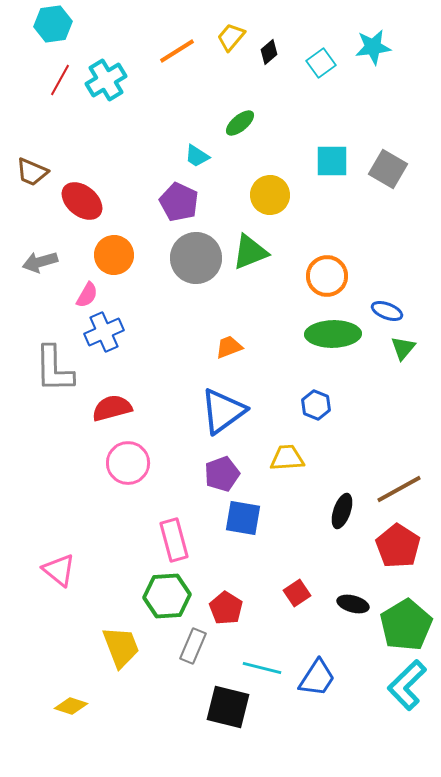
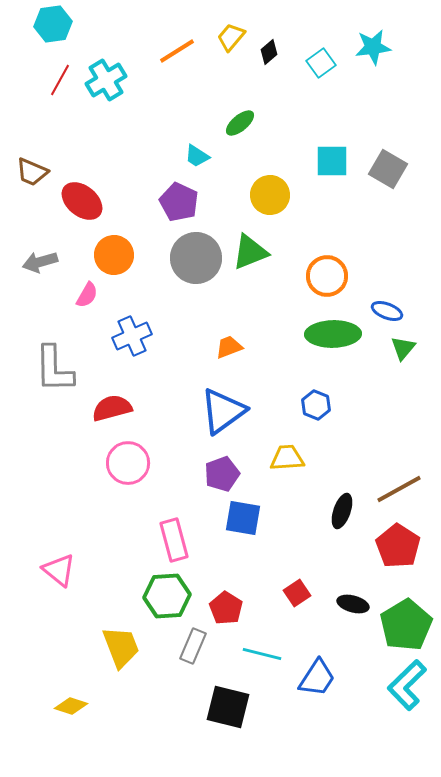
blue cross at (104, 332): moved 28 px right, 4 px down
cyan line at (262, 668): moved 14 px up
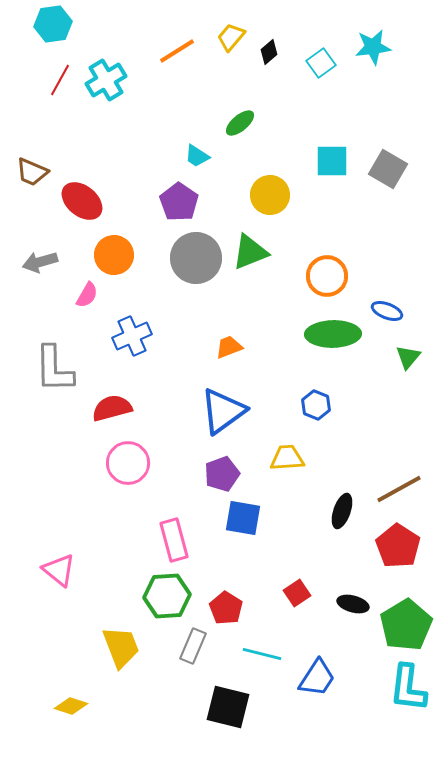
purple pentagon at (179, 202): rotated 9 degrees clockwise
green triangle at (403, 348): moved 5 px right, 9 px down
cyan L-shape at (407, 685): moved 1 px right, 3 px down; rotated 39 degrees counterclockwise
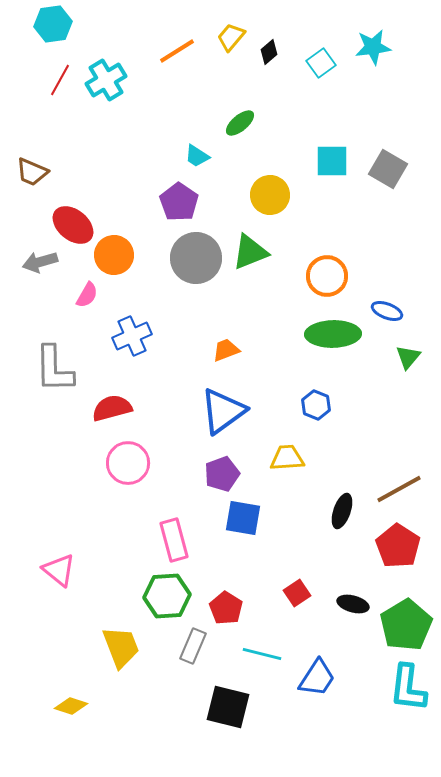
red ellipse at (82, 201): moved 9 px left, 24 px down
orange trapezoid at (229, 347): moved 3 px left, 3 px down
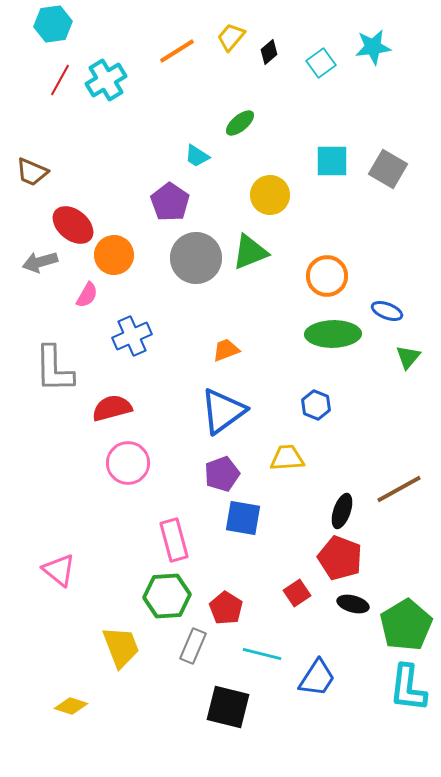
purple pentagon at (179, 202): moved 9 px left
red pentagon at (398, 546): moved 58 px left, 12 px down; rotated 12 degrees counterclockwise
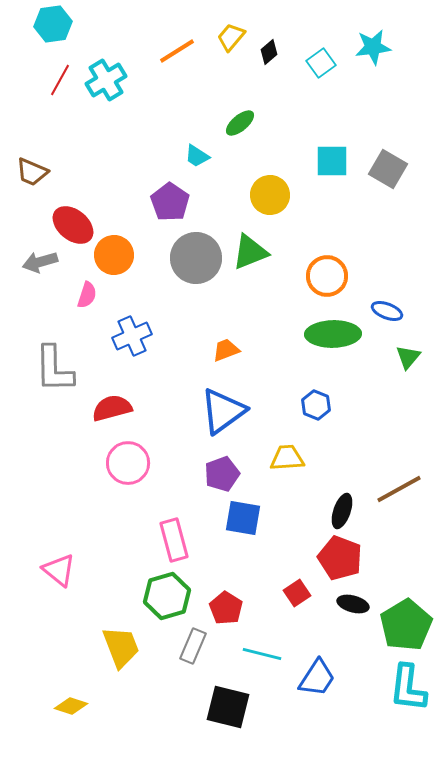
pink semicircle at (87, 295): rotated 12 degrees counterclockwise
green hexagon at (167, 596): rotated 12 degrees counterclockwise
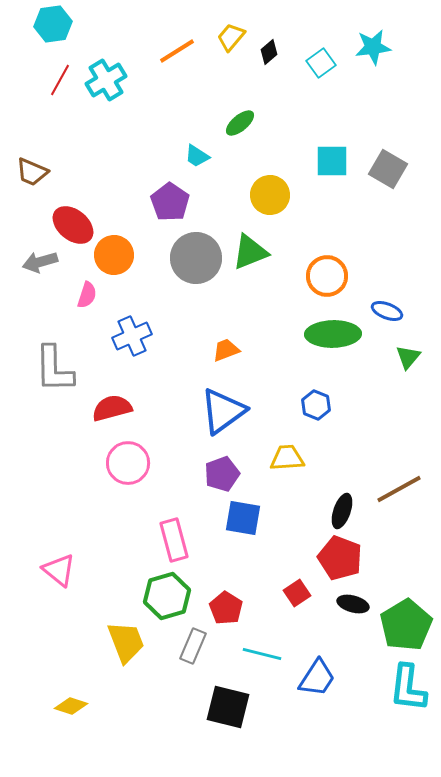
yellow trapezoid at (121, 647): moved 5 px right, 5 px up
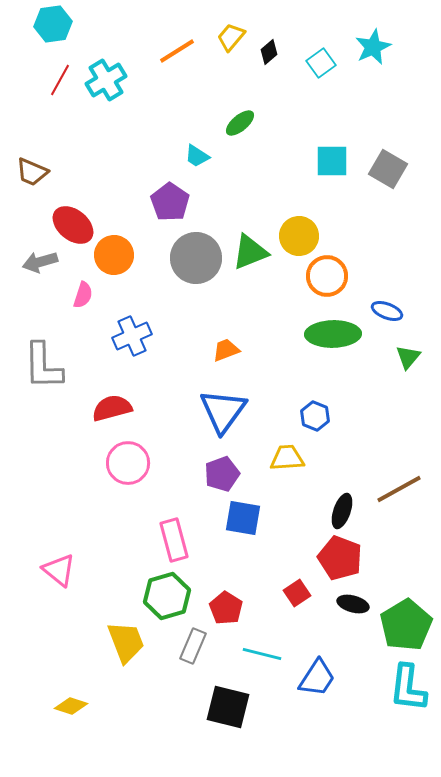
cyan star at (373, 47): rotated 18 degrees counterclockwise
yellow circle at (270, 195): moved 29 px right, 41 px down
pink semicircle at (87, 295): moved 4 px left
gray L-shape at (54, 369): moved 11 px left, 3 px up
blue hexagon at (316, 405): moved 1 px left, 11 px down
blue triangle at (223, 411): rotated 18 degrees counterclockwise
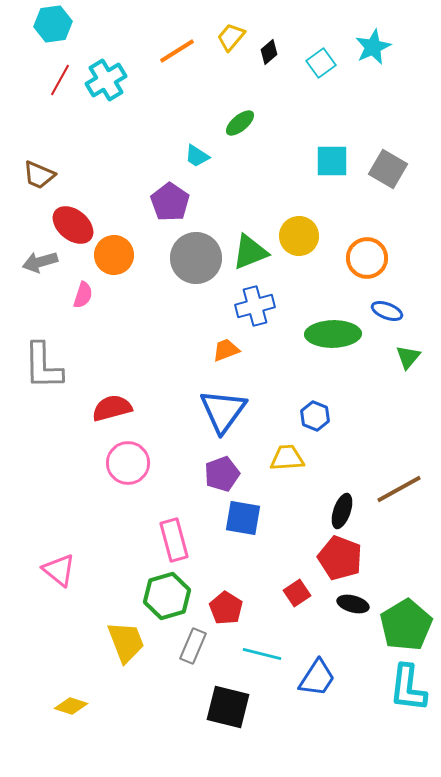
brown trapezoid at (32, 172): moved 7 px right, 3 px down
orange circle at (327, 276): moved 40 px right, 18 px up
blue cross at (132, 336): moved 123 px right, 30 px up; rotated 9 degrees clockwise
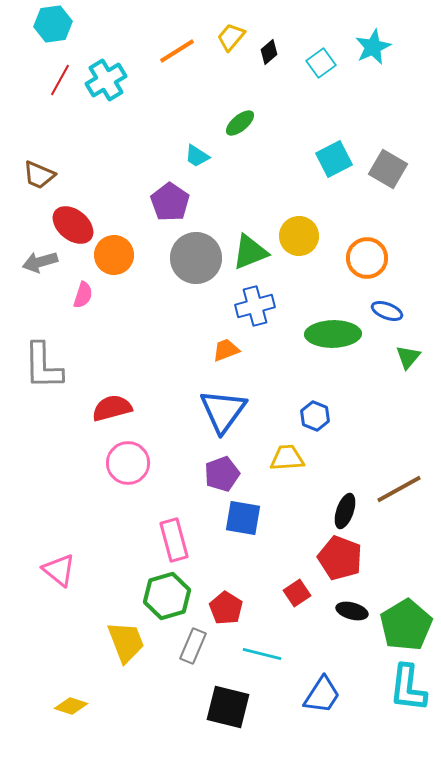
cyan square at (332, 161): moved 2 px right, 2 px up; rotated 27 degrees counterclockwise
black ellipse at (342, 511): moved 3 px right
black ellipse at (353, 604): moved 1 px left, 7 px down
blue trapezoid at (317, 678): moved 5 px right, 17 px down
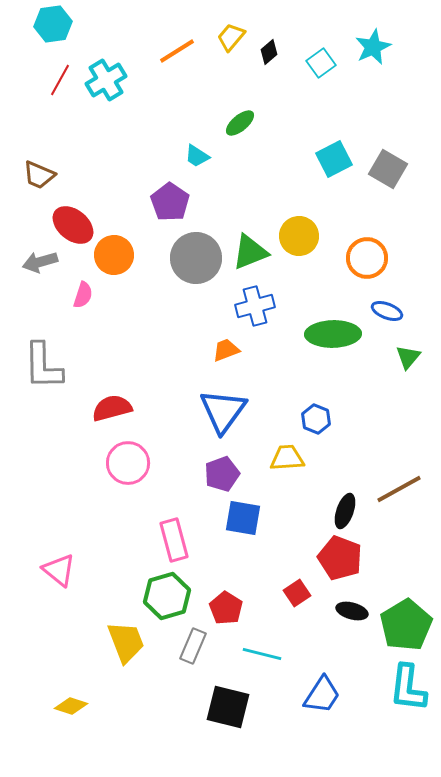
blue hexagon at (315, 416): moved 1 px right, 3 px down
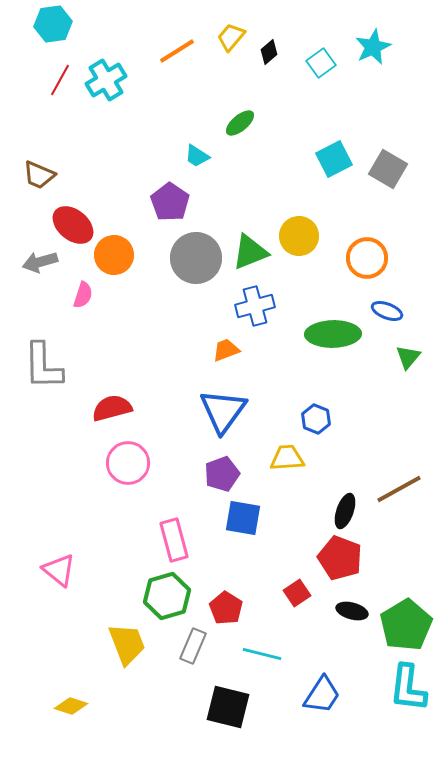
yellow trapezoid at (126, 642): moved 1 px right, 2 px down
